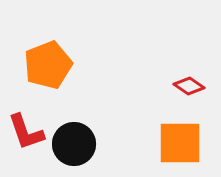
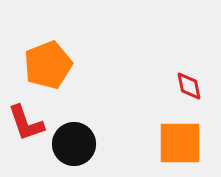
red diamond: rotated 44 degrees clockwise
red L-shape: moved 9 px up
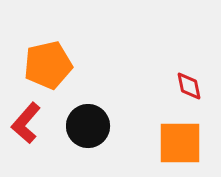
orange pentagon: rotated 9 degrees clockwise
red L-shape: rotated 60 degrees clockwise
black circle: moved 14 px right, 18 px up
